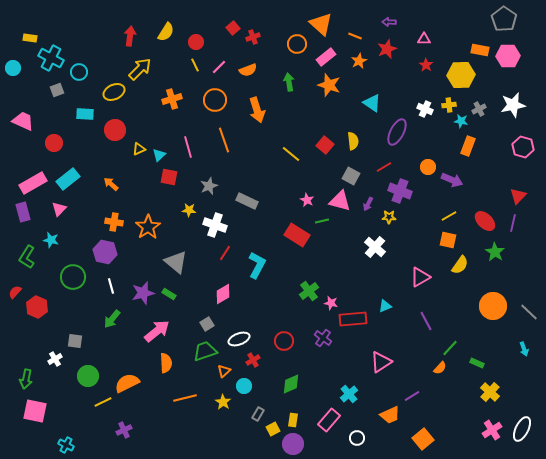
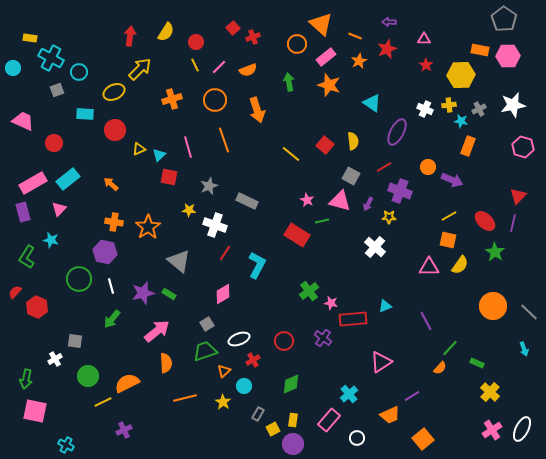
gray triangle at (176, 262): moved 3 px right, 1 px up
green circle at (73, 277): moved 6 px right, 2 px down
pink triangle at (420, 277): moved 9 px right, 10 px up; rotated 30 degrees clockwise
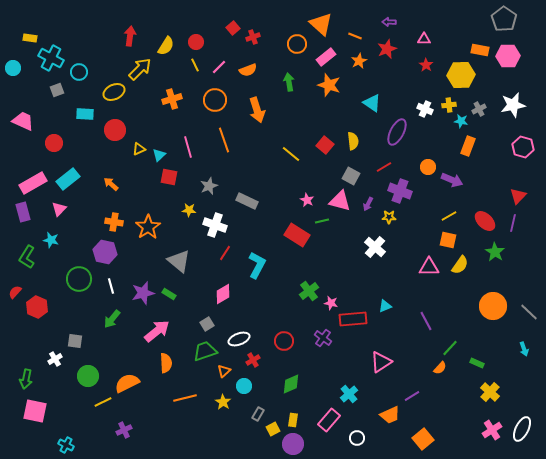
yellow semicircle at (166, 32): moved 14 px down
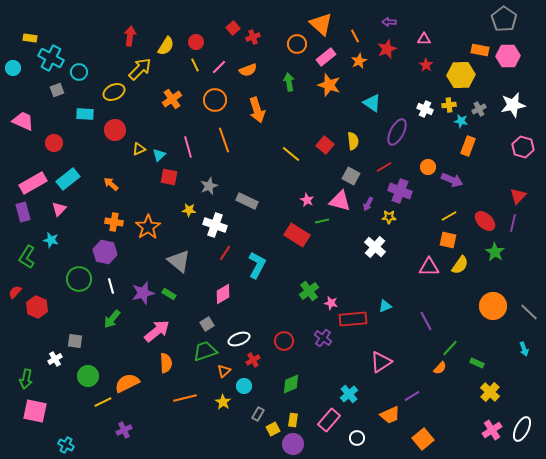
orange line at (355, 36): rotated 40 degrees clockwise
orange cross at (172, 99): rotated 18 degrees counterclockwise
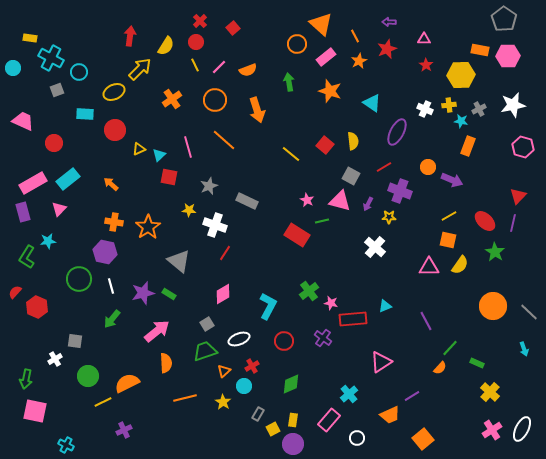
red cross at (253, 37): moved 53 px left, 16 px up; rotated 24 degrees counterclockwise
orange star at (329, 85): moved 1 px right, 6 px down
orange line at (224, 140): rotated 30 degrees counterclockwise
cyan star at (51, 240): moved 3 px left, 1 px down; rotated 21 degrees counterclockwise
cyan L-shape at (257, 265): moved 11 px right, 41 px down
red cross at (253, 360): moved 1 px left, 6 px down
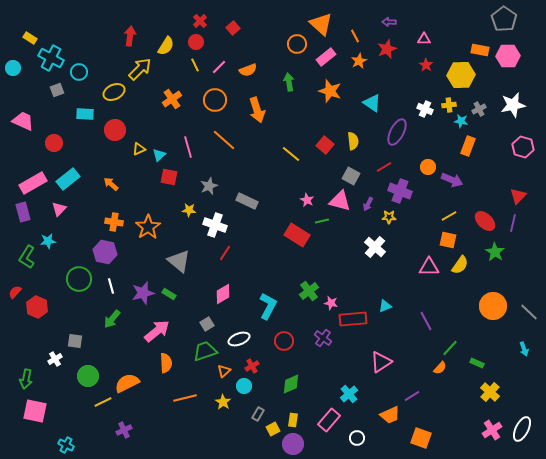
yellow rectangle at (30, 38): rotated 24 degrees clockwise
orange square at (423, 439): moved 2 px left, 1 px up; rotated 30 degrees counterclockwise
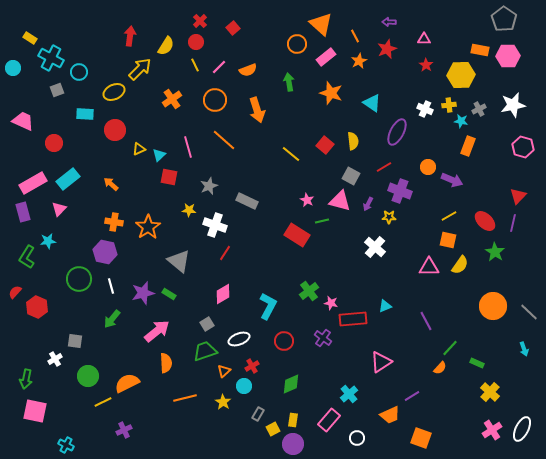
orange star at (330, 91): moved 1 px right, 2 px down
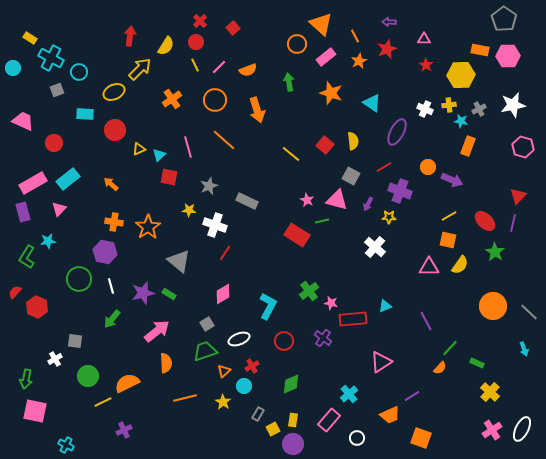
pink triangle at (340, 201): moved 3 px left, 1 px up
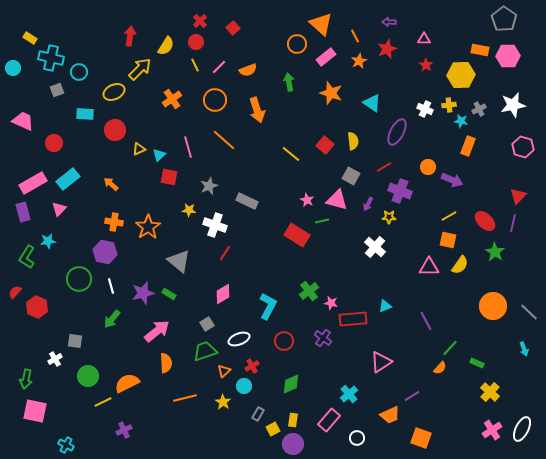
cyan cross at (51, 58): rotated 15 degrees counterclockwise
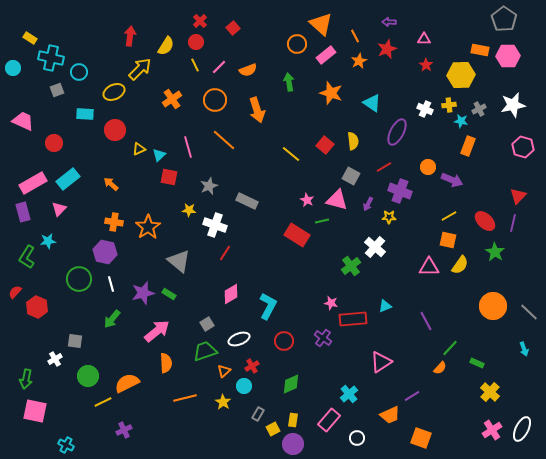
pink rectangle at (326, 57): moved 2 px up
white line at (111, 286): moved 2 px up
green cross at (309, 291): moved 42 px right, 25 px up
pink diamond at (223, 294): moved 8 px right
